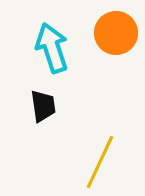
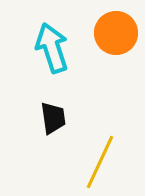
black trapezoid: moved 10 px right, 12 px down
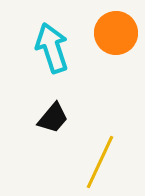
black trapezoid: rotated 48 degrees clockwise
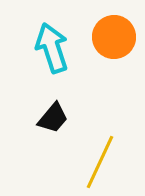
orange circle: moved 2 px left, 4 px down
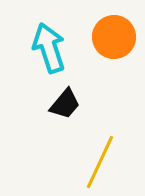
cyan arrow: moved 3 px left
black trapezoid: moved 12 px right, 14 px up
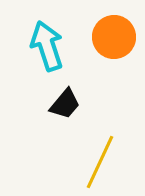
cyan arrow: moved 2 px left, 2 px up
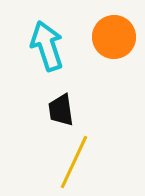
black trapezoid: moved 4 px left, 6 px down; rotated 132 degrees clockwise
yellow line: moved 26 px left
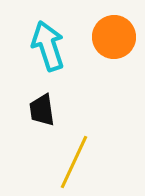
cyan arrow: moved 1 px right
black trapezoid: moved 19 px left
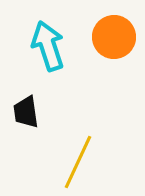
black trapezoid: moved 16 px left, 2 px down
yellow line: moved 4 px right
